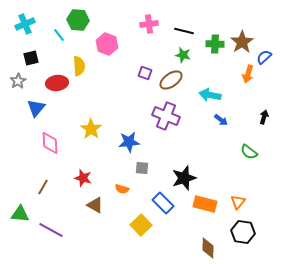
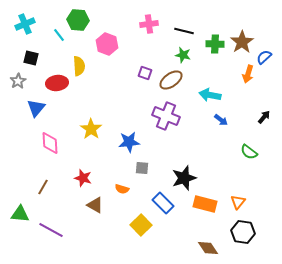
black square: rotated 28 degrees clockwise
black arrow: rotated 24 degrees clockwise
brown diamond: rotated 35 degrees counterclockwise
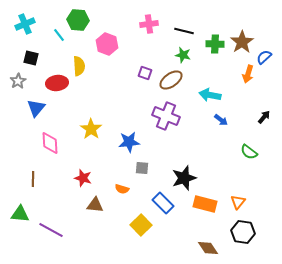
brown line: moved 10 px left, 8 px up; rotated 28 degrees counterclockwise
brown triangle: rotated 24 degrees counterclockwise
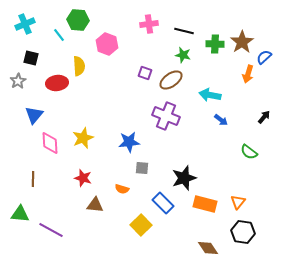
blue triangle: moved 2 px left, 7 px down
yellow star: moved 8 px left, 9 px down; rotated 15 degrees clockwise
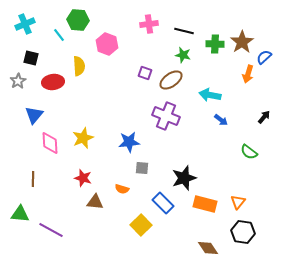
red ellipse: moved 4 px left, 1 px up
brown triangle: moved 3 px up
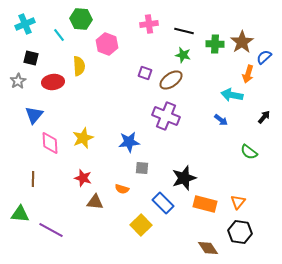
green hexagon: moved 3 px right, 1 px up
cyan arrow: moved 22 px right
black hexagon: moved 3 px left
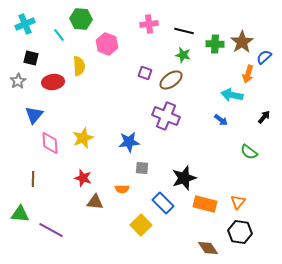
orange semicircle: rotated 16 degrees counterclockwise
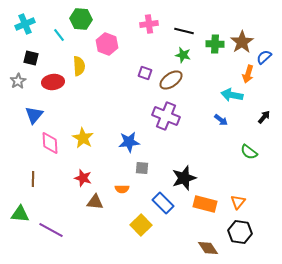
yellow star: rotated 20 degrees counterclockwise
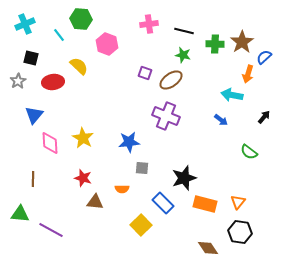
yellow semicircle: rotated 42 degrees counterclockwise
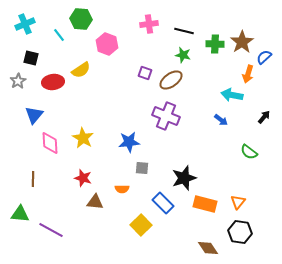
yellow semicircle: moved 2 px right, 4 px down; rotated 102 degrees clockwise
